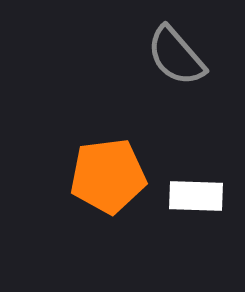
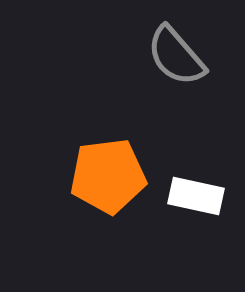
white rectangle: rotated 10 degrees clockwise
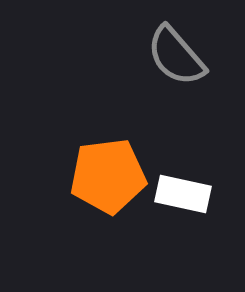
white rectangle: moved 13 px left, 2 px up
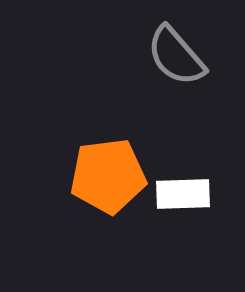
white rectangle: rotated 14 degrees counterclockwise
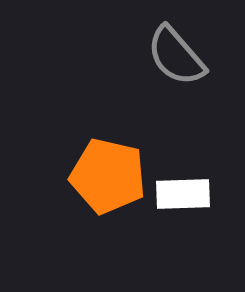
orange pentagon: rotated 20 degrees clockwise
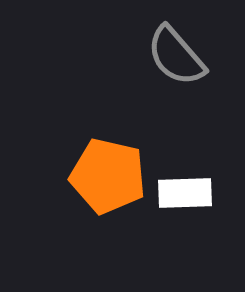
white rectangle: moved 2 px right, 1 px up
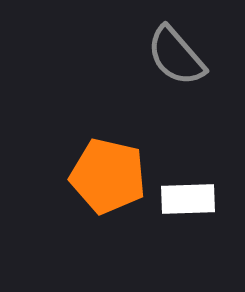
white rectangle: moved 3 px right, 6 px down
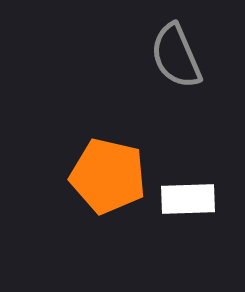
gray semicircle: rotated 18 degrees clockwise
